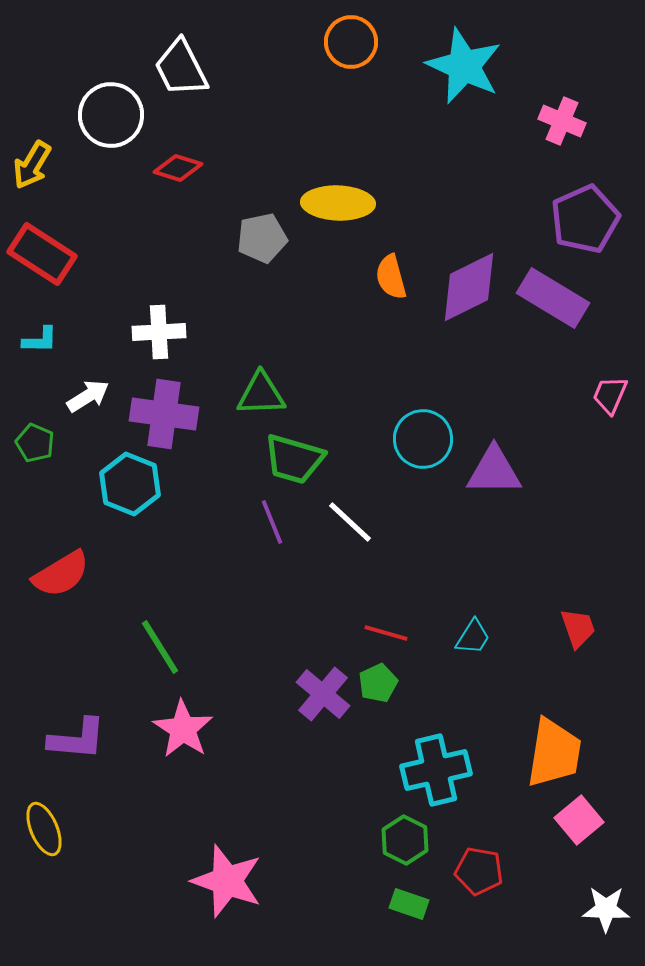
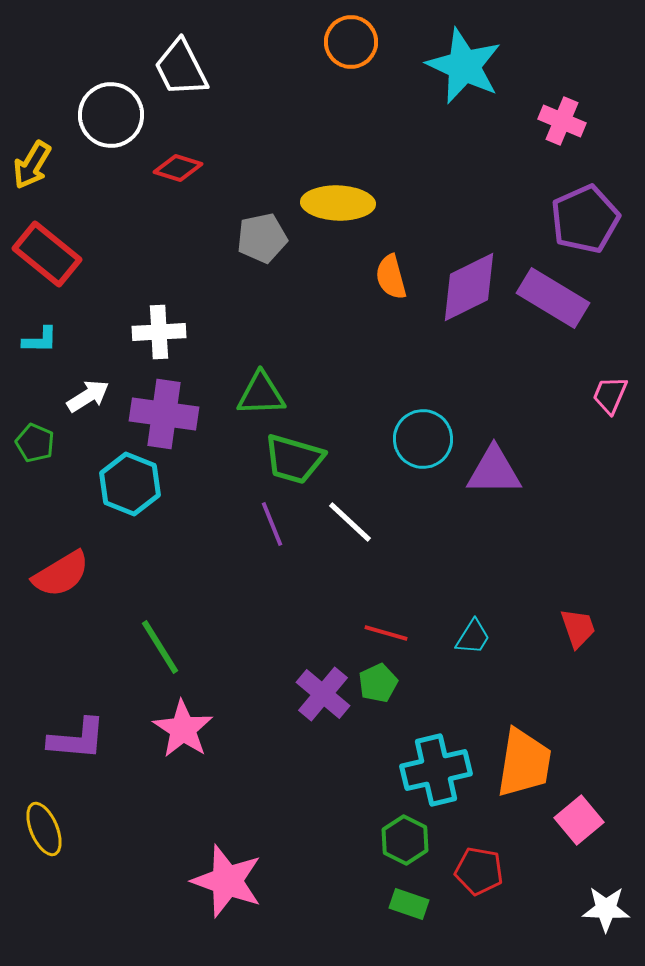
red rectangle at (42, 254): moved 5 px right; rotated 6 degrees clockwise
purple line at (272, 522): moved 2 px down
orange trapezoid at (554, 753): moved 30 px left, 10 px down
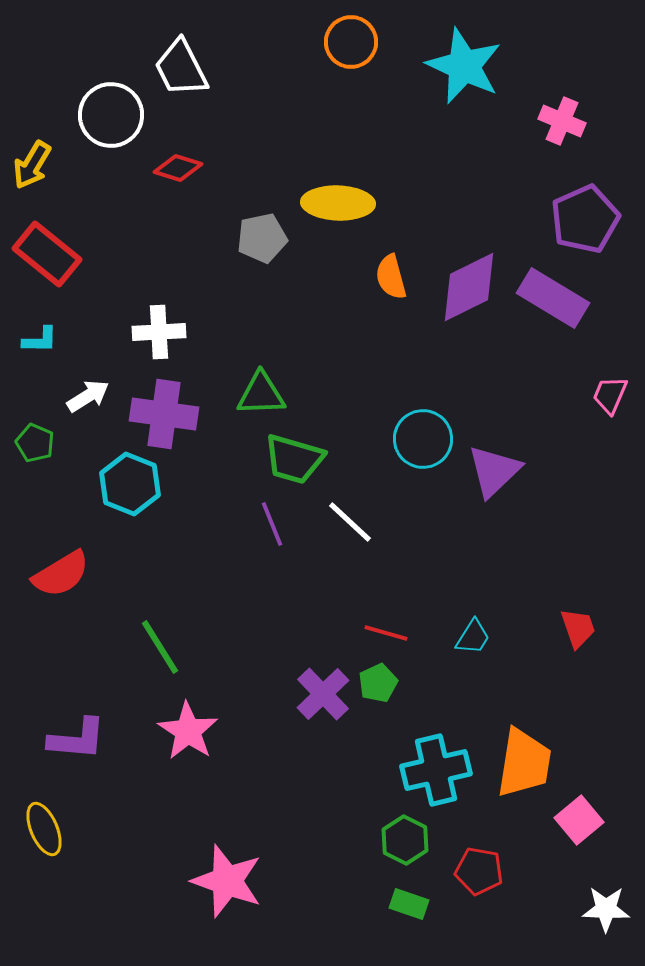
purple triangle at (494, 471): rotated 44 degrees counterclockwise
purple cross at (323, 694): rotated 6 degrees clockwise
pink star at (183, 729): moved 5 px right, 2 px down
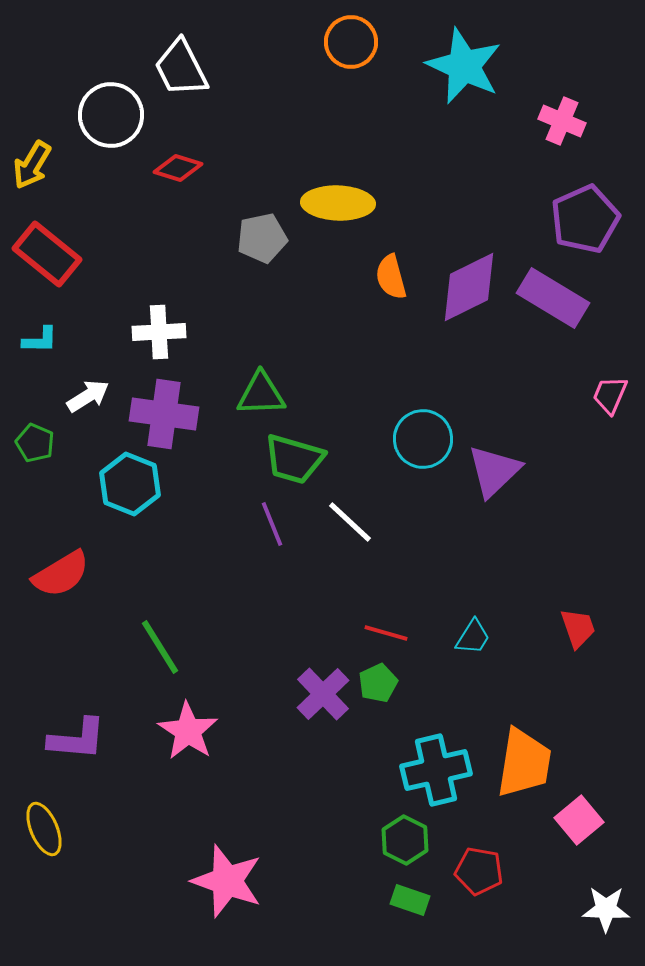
green rectangle at (409, 904): moved 1 px right, 4 px up
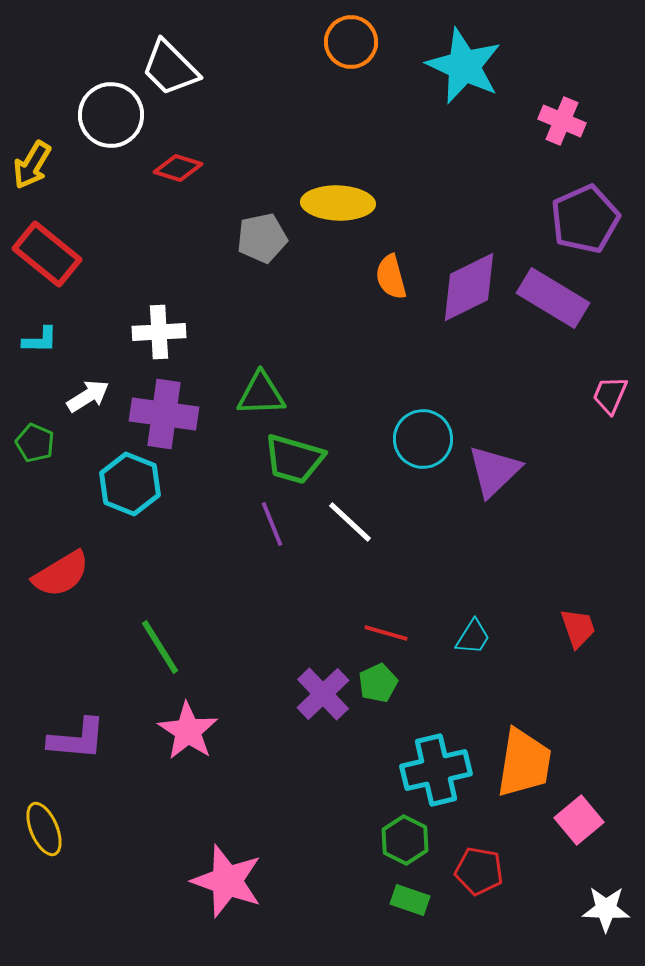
white trapezoid at (181, 68): moved 11 px left; rotated 18 degrees counterclockwise
